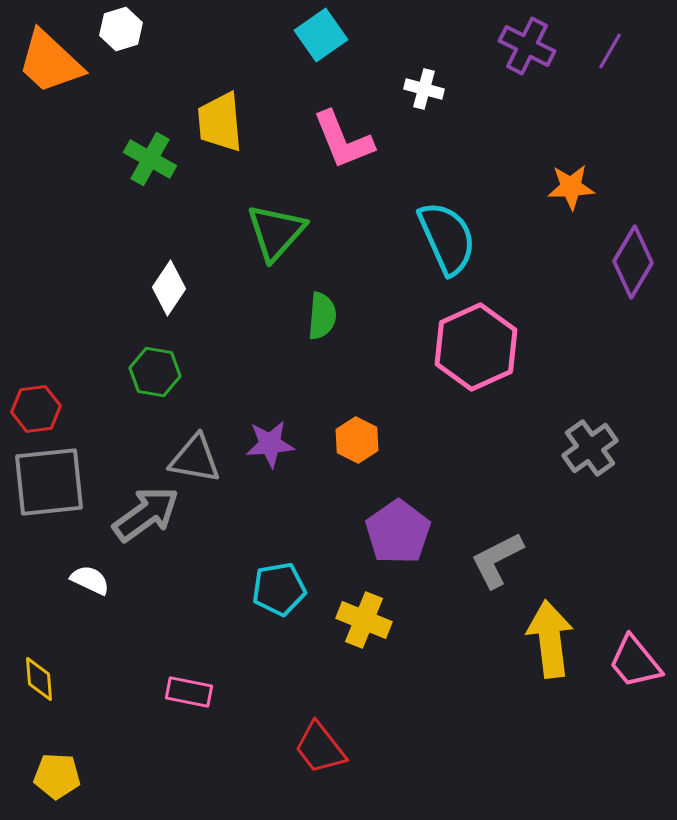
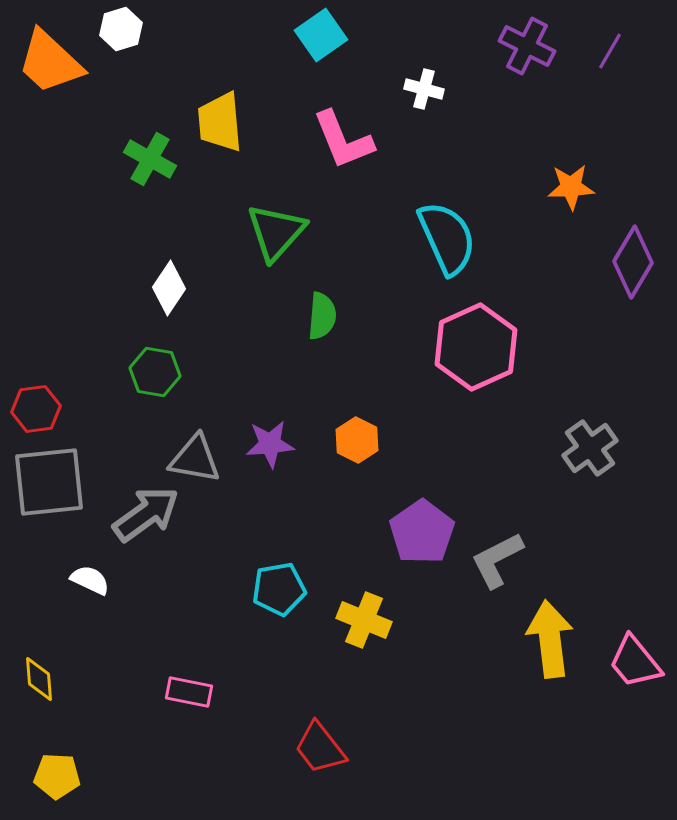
purple pentagon: moved 24 px right
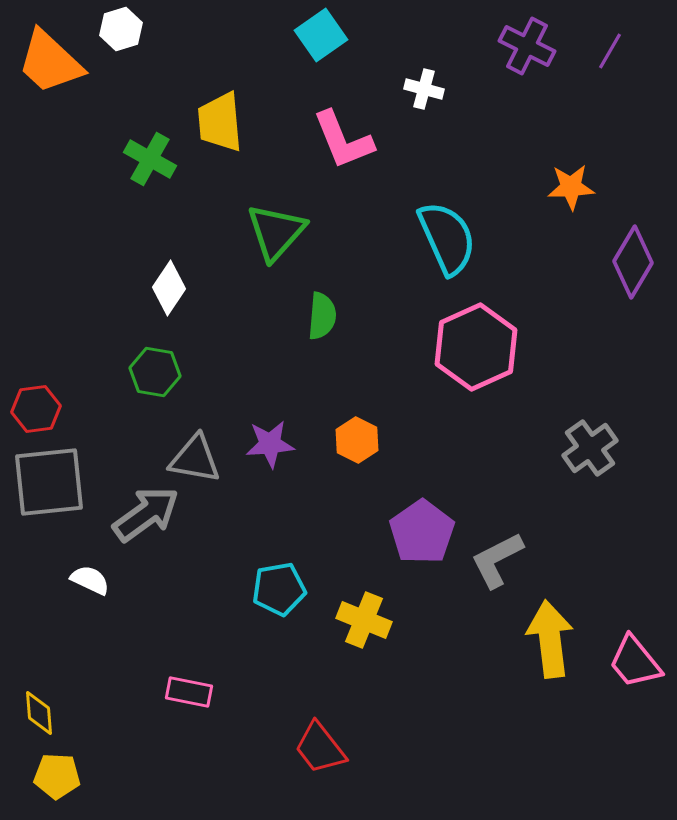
yellow diamond: moved 34 px down
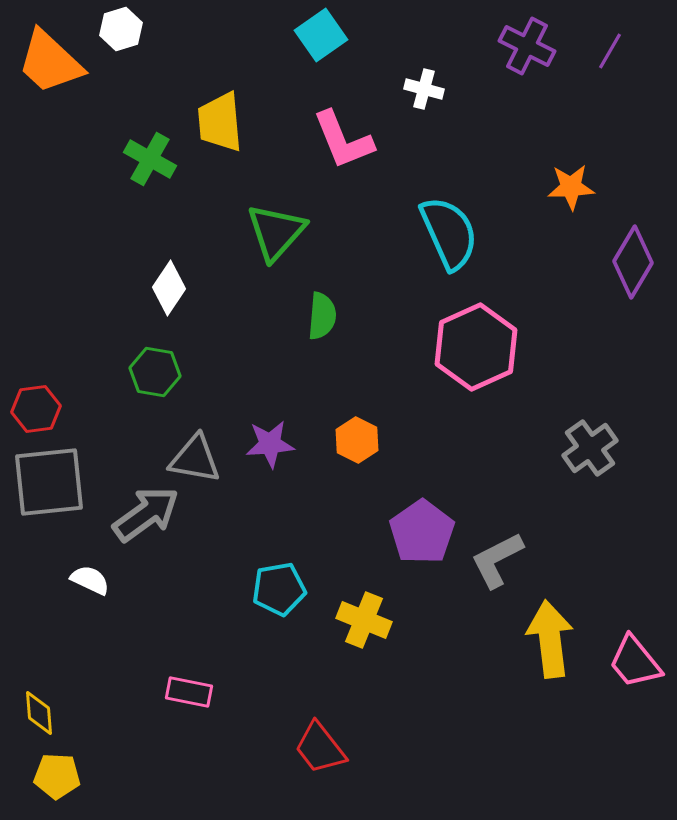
cyan semicircle: moved 2 px right, 5 px up
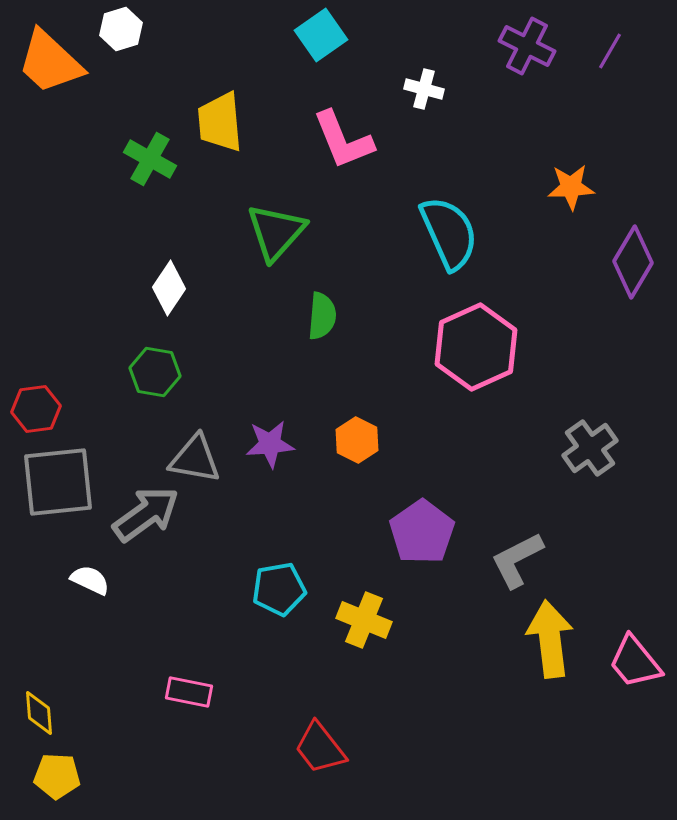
gray square: moved 9 px right
gray L-shape: moved 20 px right
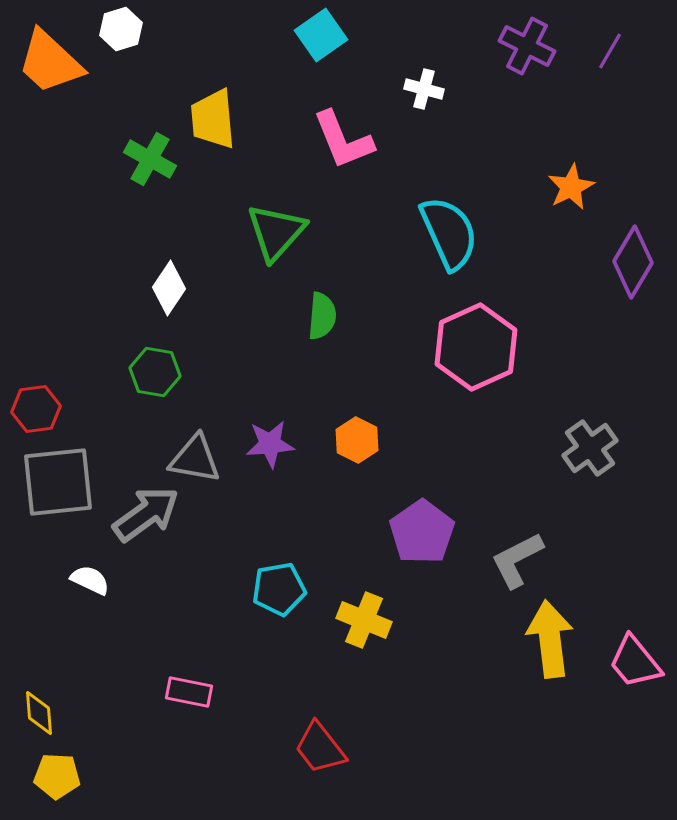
yellow trapezoid: moved 7 px left, 3 px up
orange star: rotated 24 degrees counterclockwise
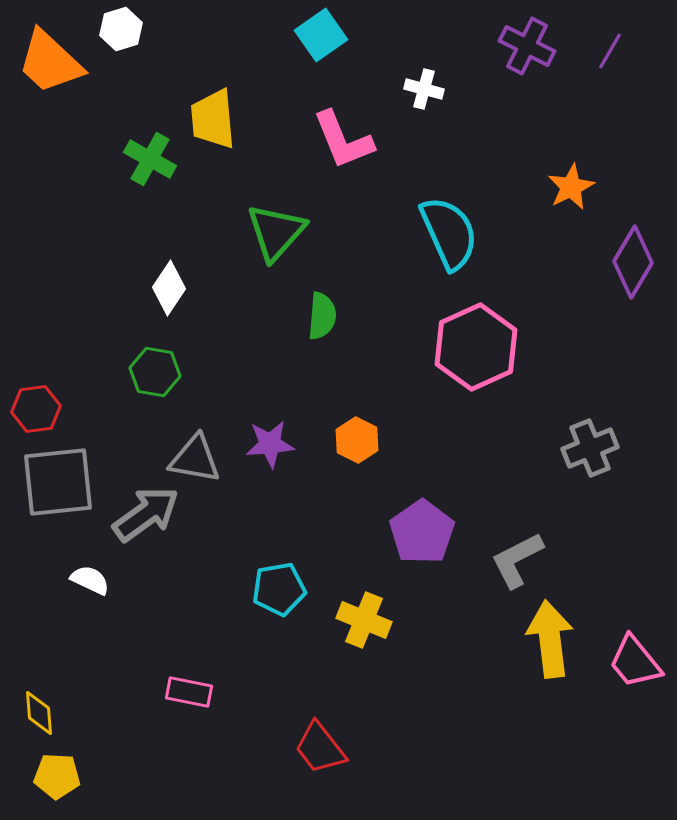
gray cross: rotated 14 degrees clockwise
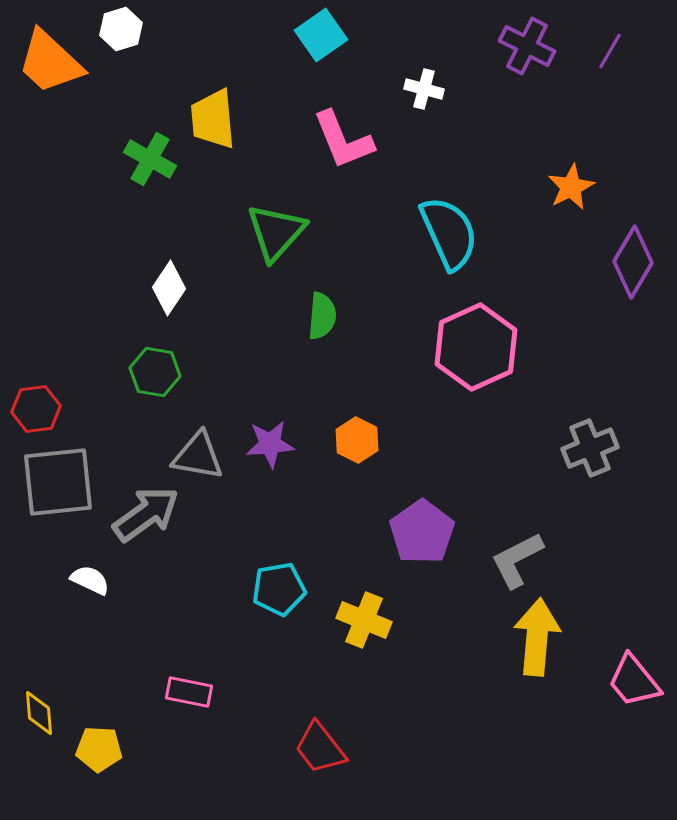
gray triangle: moved 3 px right, 3 px up
yellow arrow: moved 13 px left, 2 px up; rotated 12 degrees clockwise
pink trapezoid: moved 1 px left, 19 px down
yellow pentagon: moved 42 px right, 27 px up
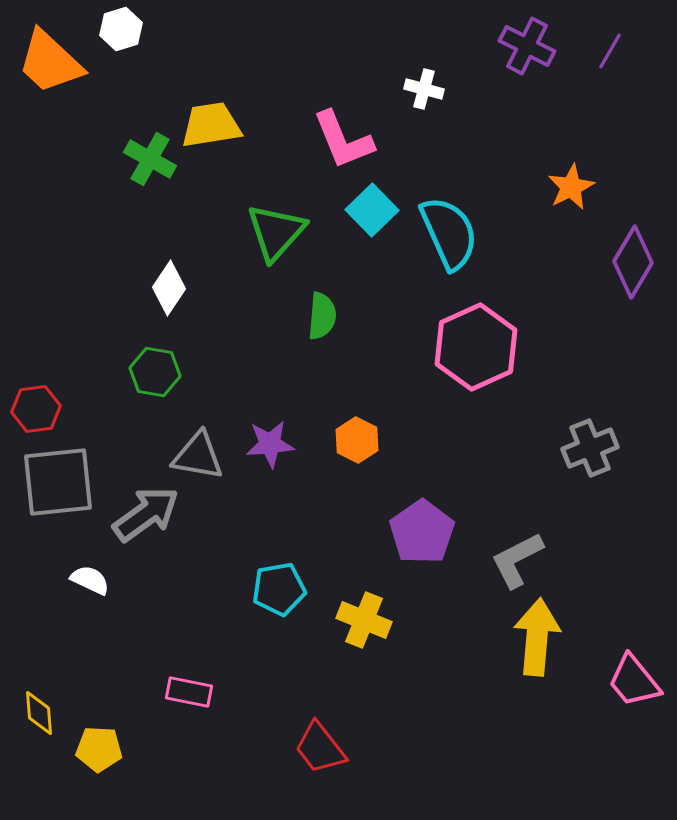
cyan square: moved 51 px right, 175 px down; rotated 9 degrees counterclockwise
yellow trapezoid: moved 2 px left, 6 px down; rotated 86 degrees clockwise
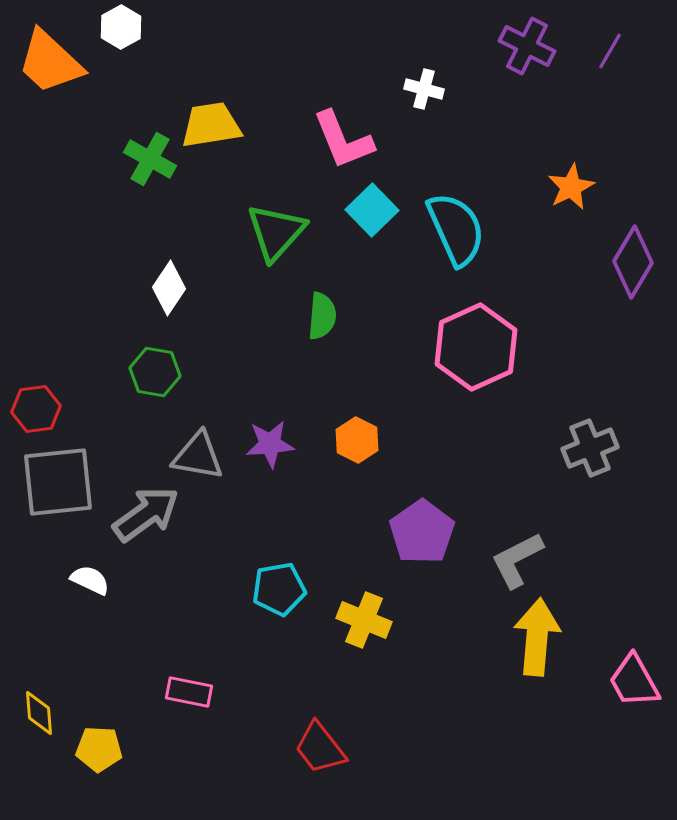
white hexagon: moved 2 px up; rotated 12 degrees counterclockwise
cyan semicircle: moved 7 px right, 4 px up
pink trapezoid: rotated 10 degrees clockwise
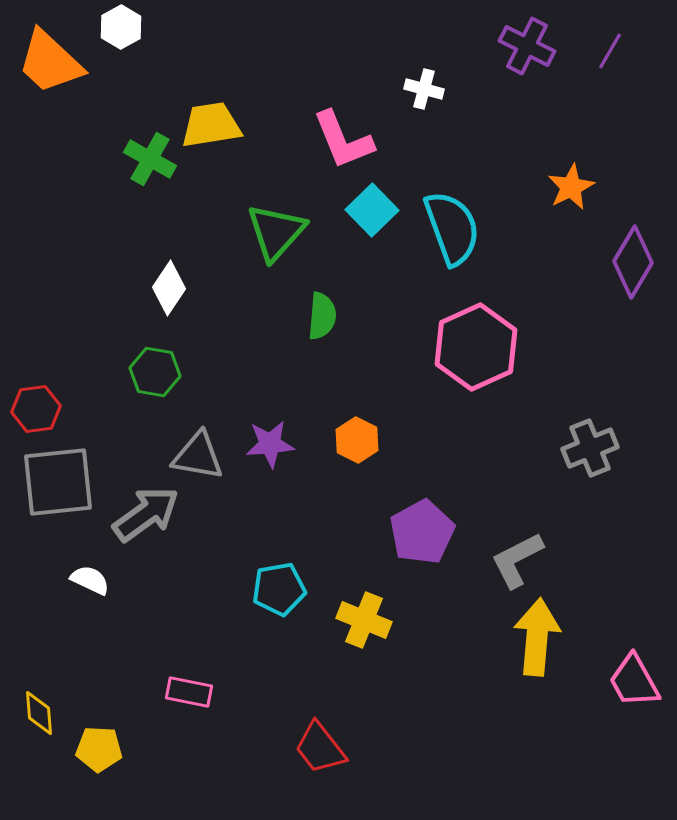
cyan semicircle: moved 4 px left, 1 px up; rotated 4 degrees clockwise
purple pentagon: rotated 6 degrees clockwise
